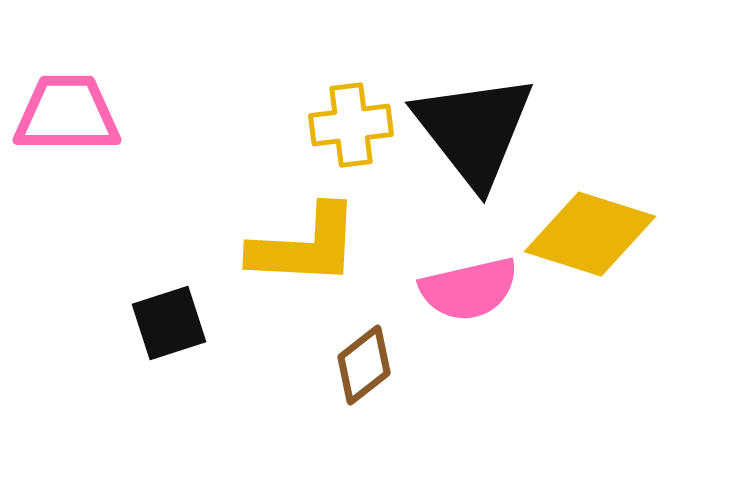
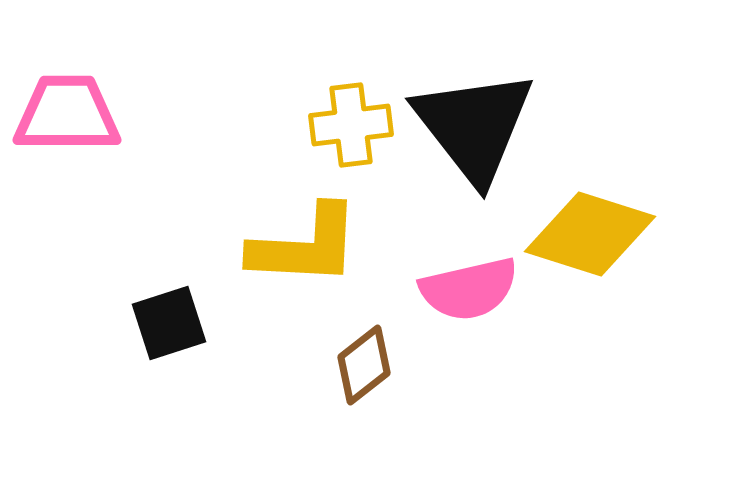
black triangle: moved 4 px up
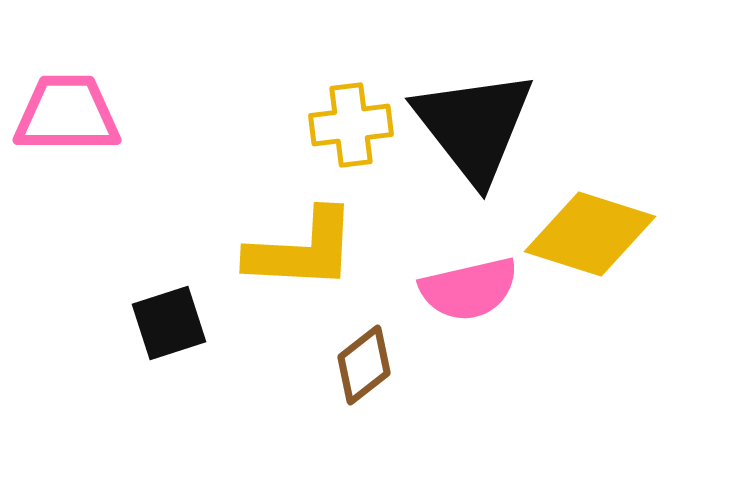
yellow L-shape: moved 3 px left, 4 px down
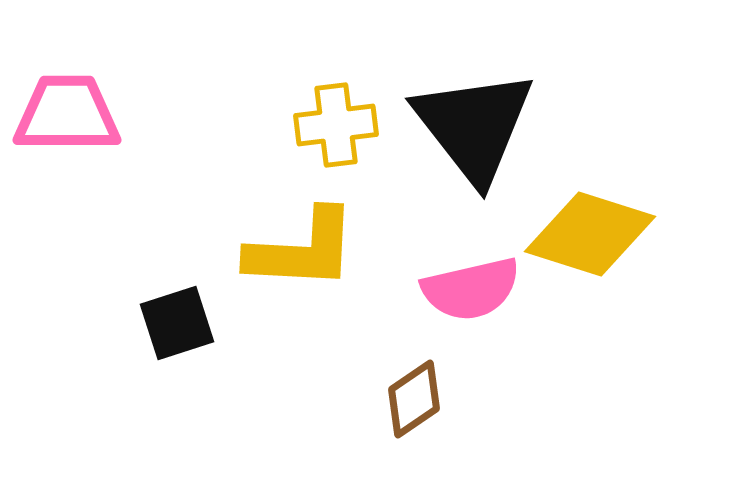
yellow cross: moved 15 px left
pink semicircle: moved 2 px right
black square: moved 8 px right
brown diamond: moved 50 px right, 34 px down; rotated 4 degrees clockwise
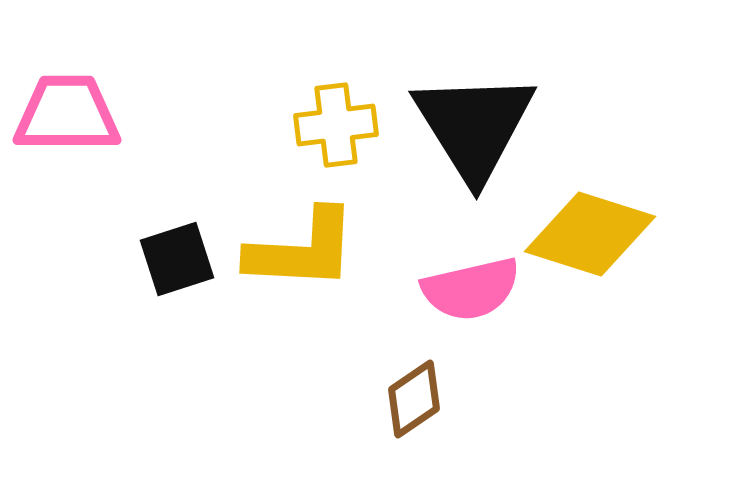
black triangle: rotated 6 degrees clockwise
black square: moved 64 px up
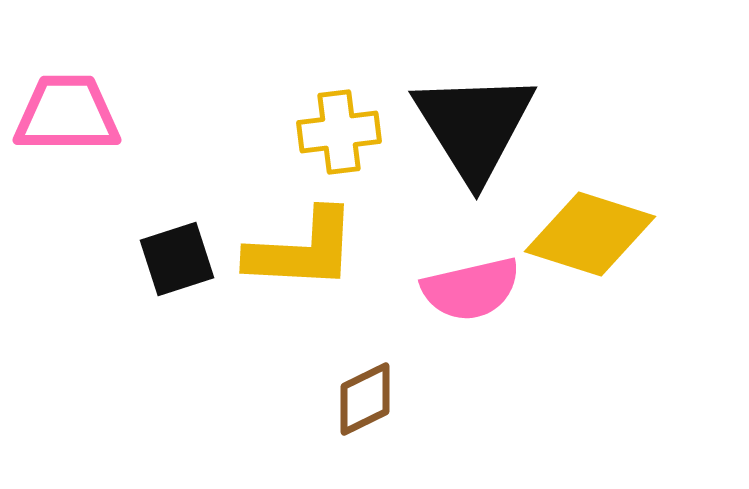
yellow cross: moved 3 px right, 7 px down
brown diamond: moved 49 px left; rotated 8 degrees clockwise
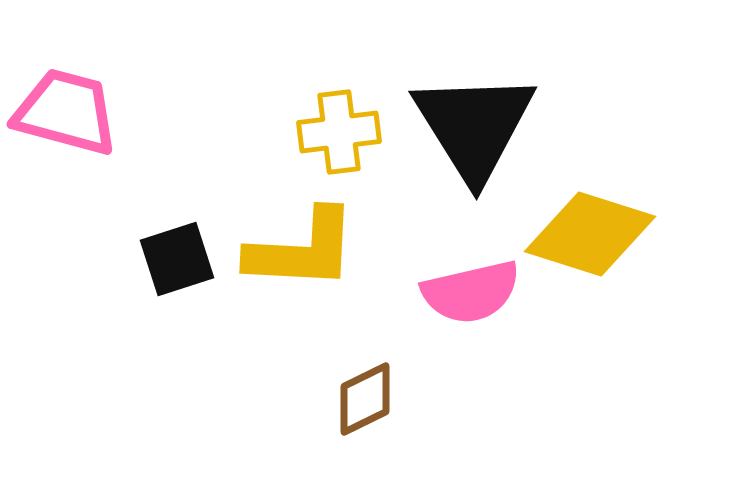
pink trapezoid: moved 1 px left, 2 px up; rotated 15 degrees clockwise
pink semicircle: moved 3 px down
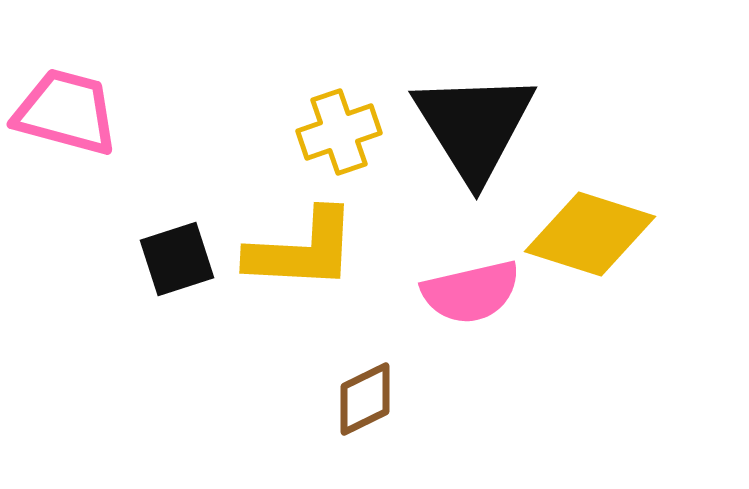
yellow cross: rotated 12 degrees counterclockwise
